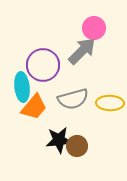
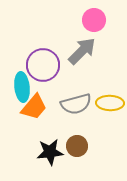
pink circle: moved 8 px up
gray semicircle: moved 3 px right, 5 px down
black star: moved 9 px left, 12 px down
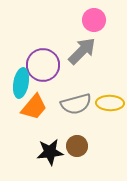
cyan ellipse: moved 1 px left, 4 px up; rotated 16 degrees clockwise
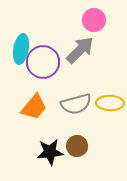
gray arrow: moved 2 px left, 1 px up
purple circle: moved 3 px up
cyan ellipse: moved 34 px up
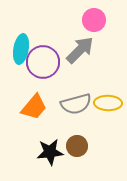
yellow ellipse: moved 2 px left
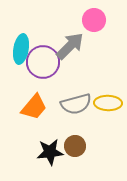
gray arrow: moved 10 px left, 4 px up
brown circle: moved 2 px left
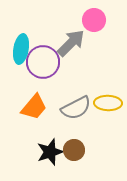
gray arrow: moved 1 px right, 3 px up
gray semicircle: moved 4 px down; rotated 12 degrees counterclockwise
brown circle: moved 1 px left, 4 px down
black star: rotated 12 degrees counterclockwise
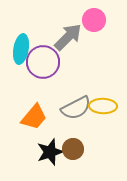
gray arrow: moved 3 px left, 6 px up
yellow ellipse: moved 5 px left, 3 px down
orange trapezoid: moved 10 px down
brown circle: moved 1 px left, 1 px up
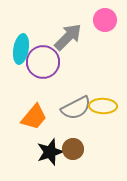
pink circle: moved 11 px right
